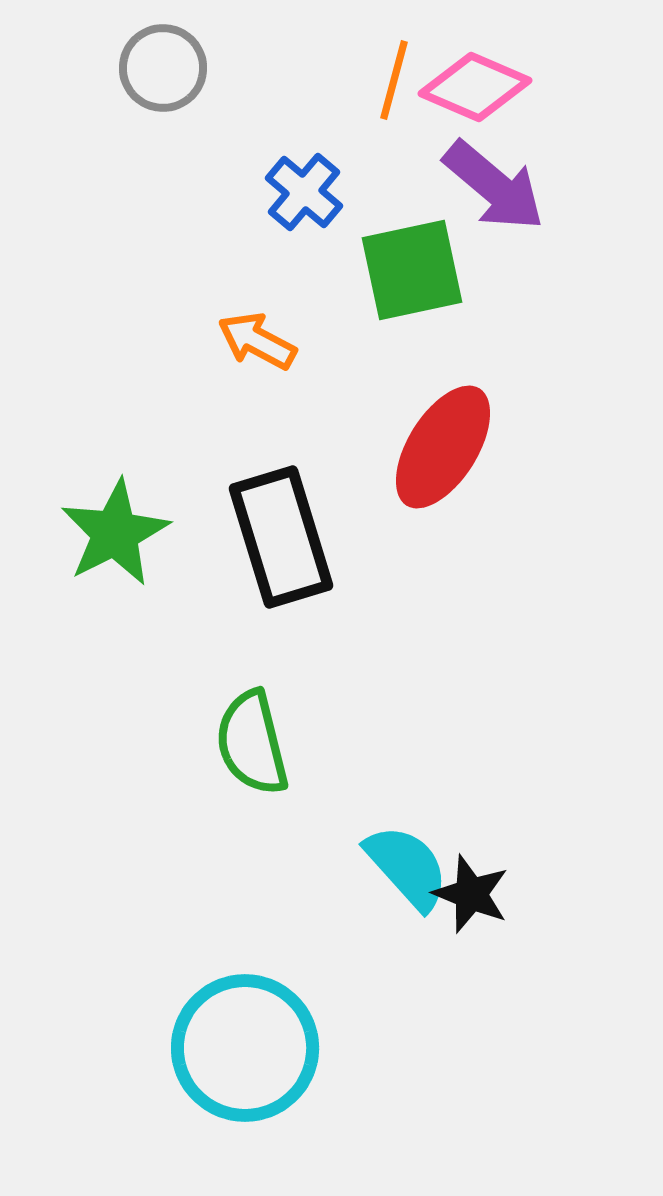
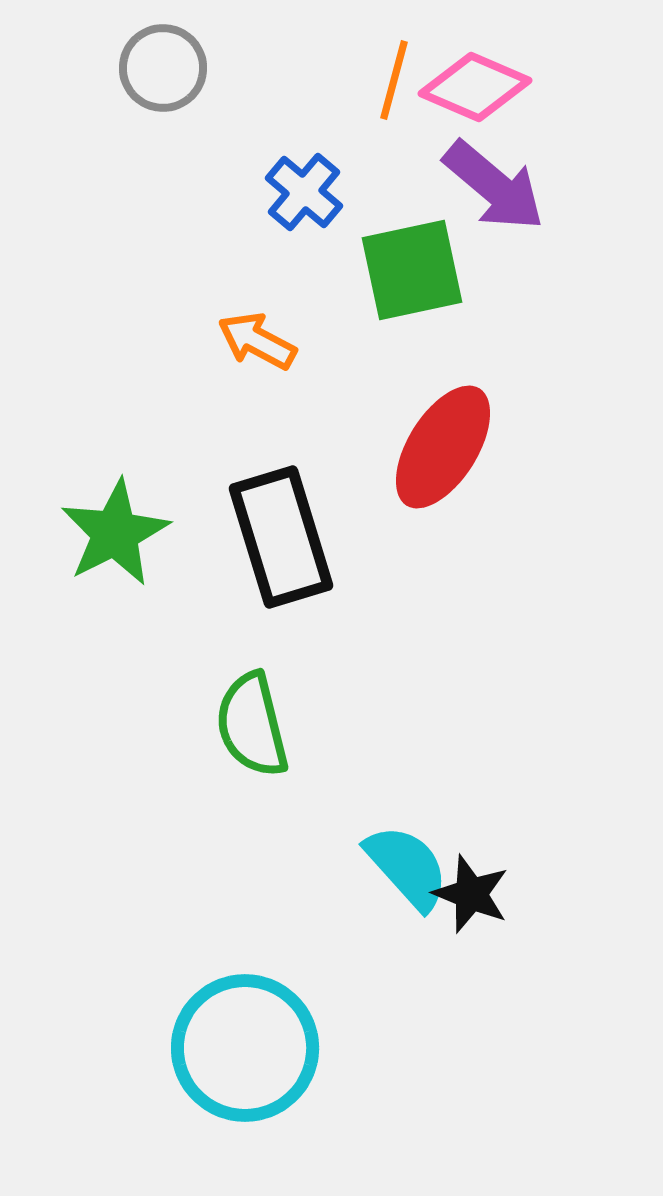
green semicircle: moved 18 px up
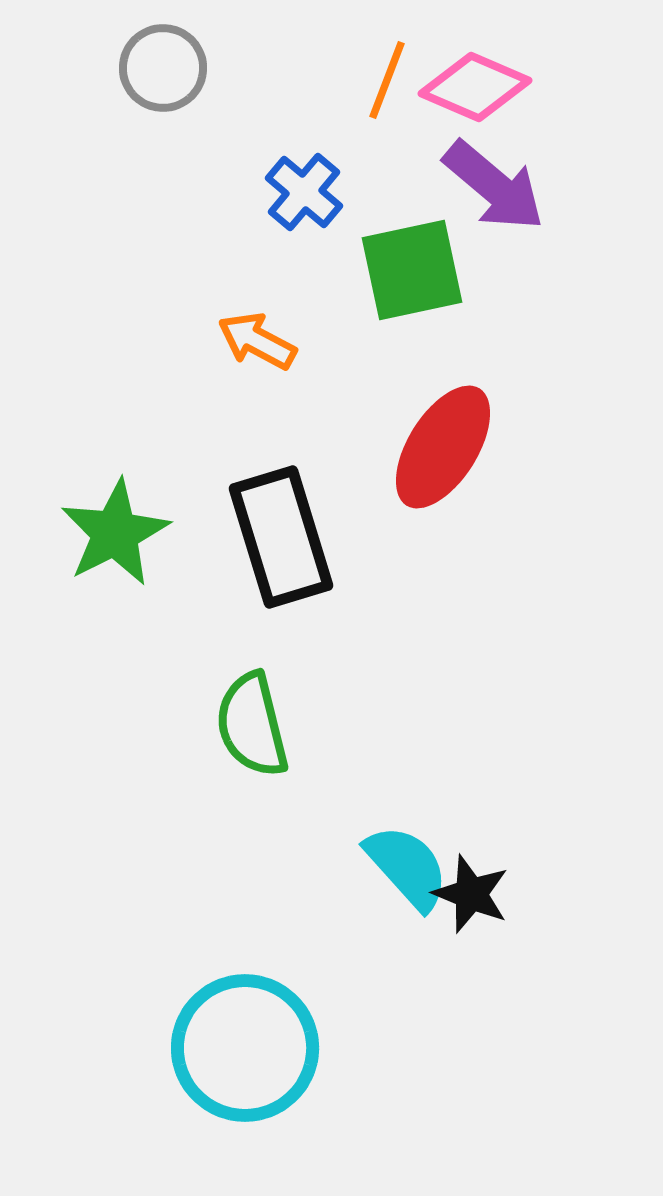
orange line: moved 7 px left; rotated 6 degrees clockwise
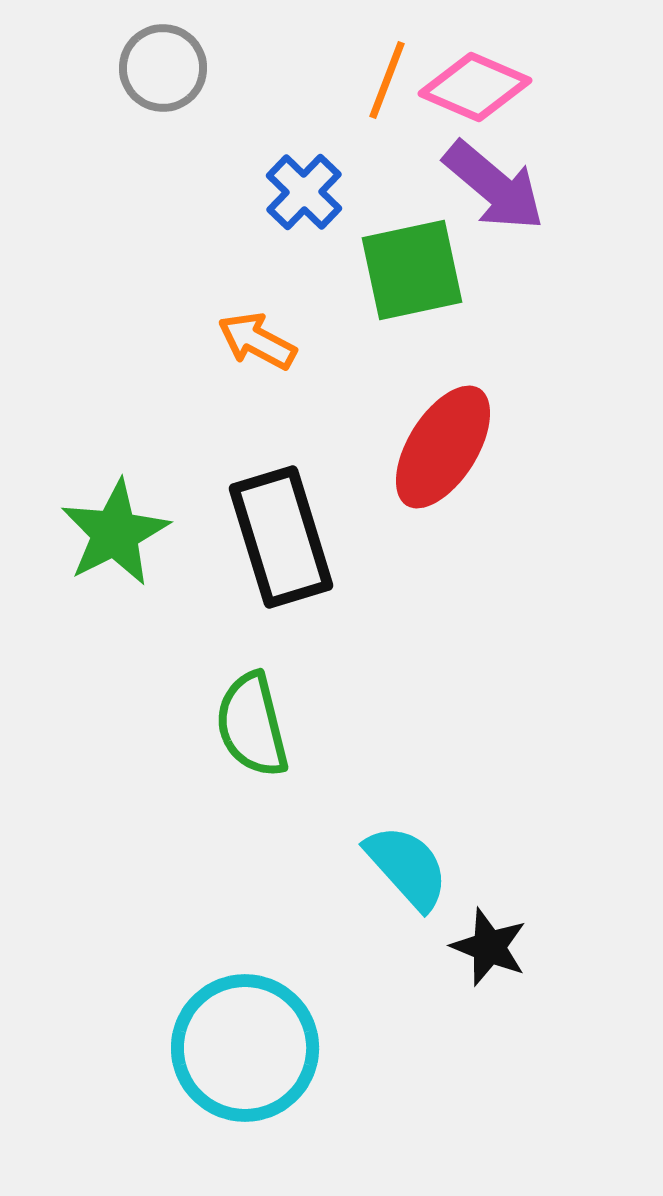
blue cross: rotated 4 degrees clockwise
black star: moved 18 px right, 53 px down
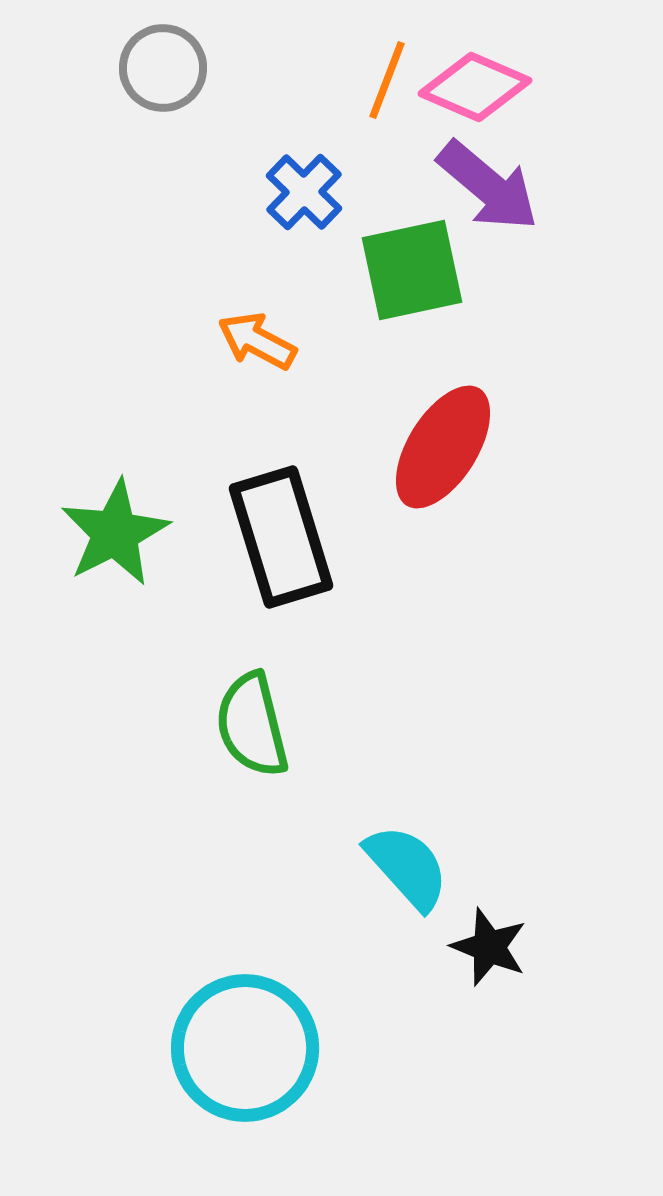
purple arrow: moved 6 px left
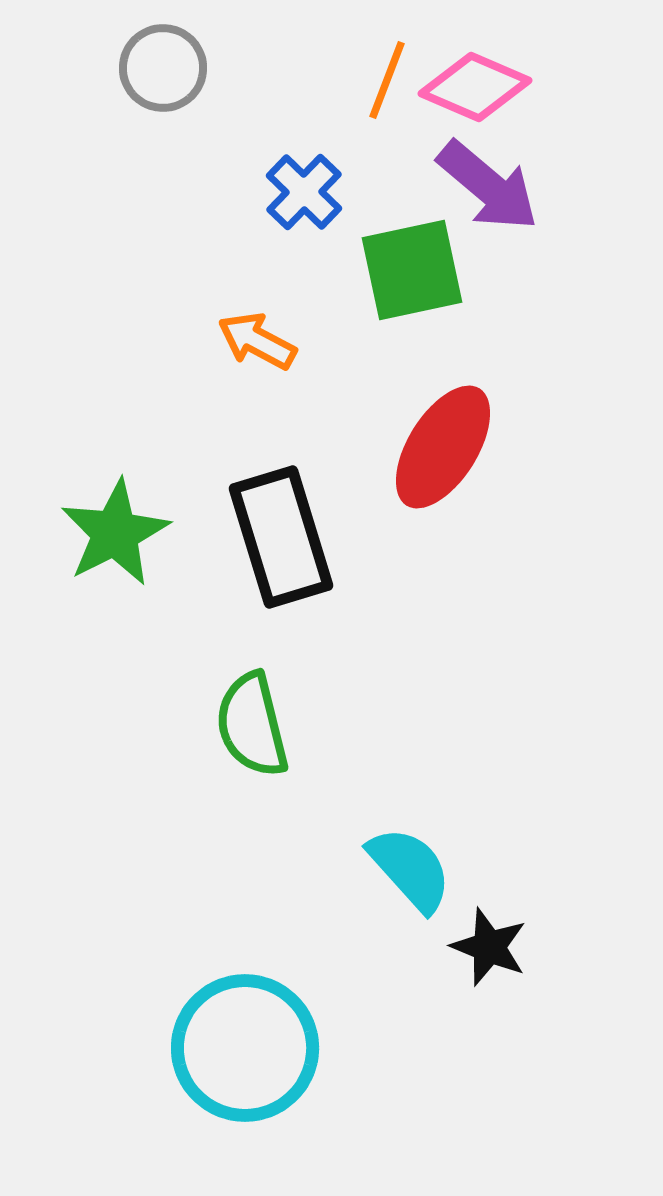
cyan semicircle: moved 3 px right, 2 px down
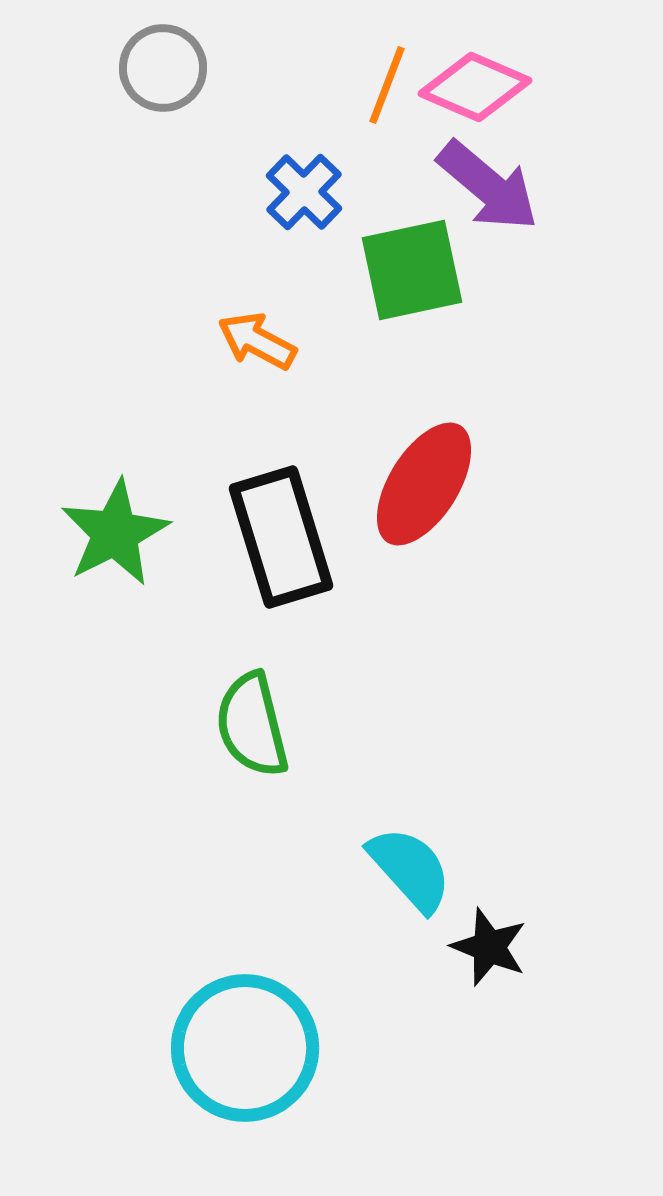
orange line: moved 5 px down
red ellipse: moved 19 px left, 37 px down
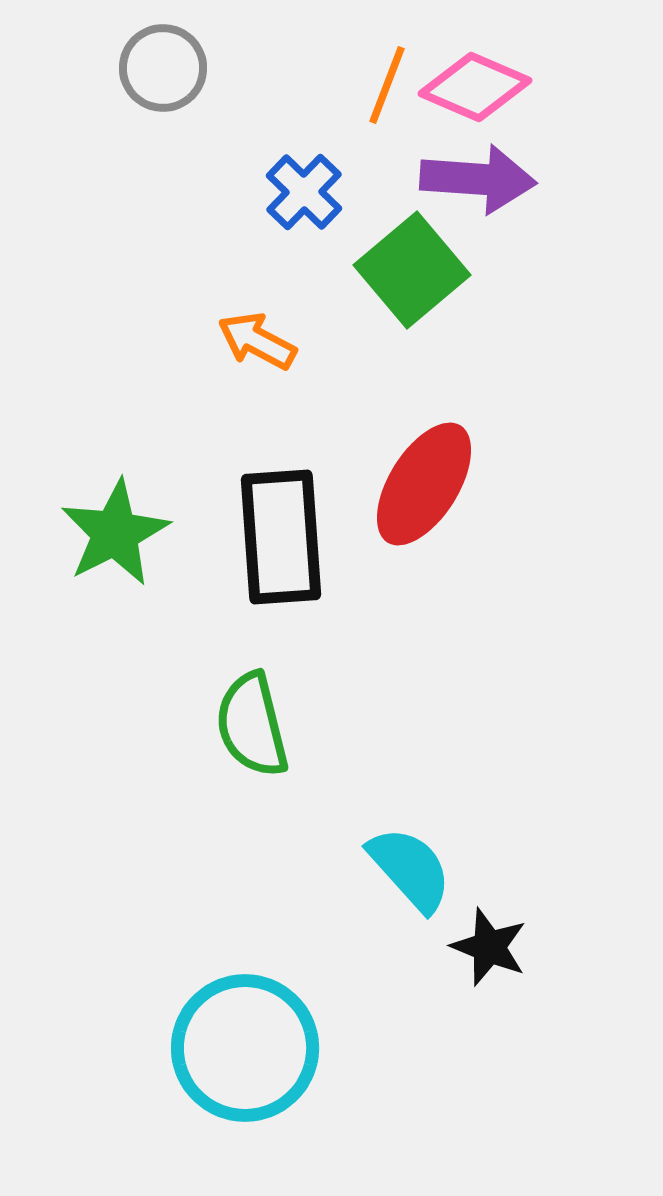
purple arrow: moved 10 px left, 7 px up; rotated 36 degrees counterclockwise
green square: rotated 28 degrees counterclockwise
black rectangle: rotated 13 degrees clockwise
